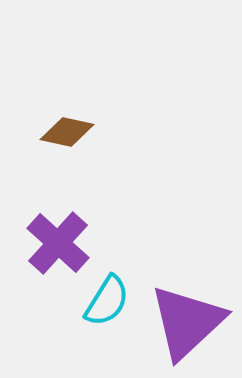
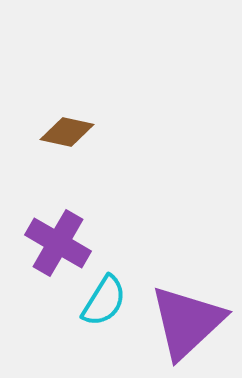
purple cross: rotated 12 degrees counterclockwise
cyan semicircle: moved 3 px left
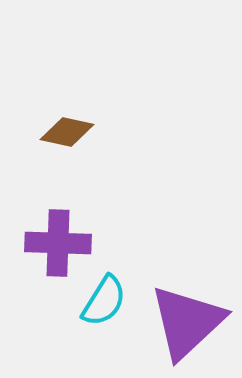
purple cross: rotated 28 degrees counterclockwise
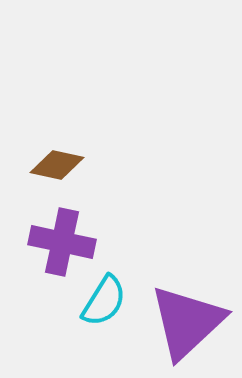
brown diamond: moved 10 px left, 33 px down
purple cross: moved 4 px right, 1 px up; rotated 10 degrees clockwise
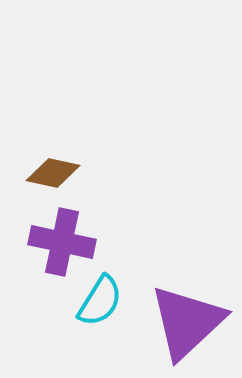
brown diamond: moved 4 px left, 8 px down
cyan semicircle: moved 4 px left
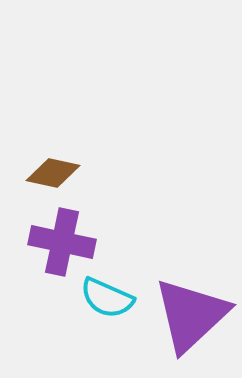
cyan semicircle: moved 7 px right, 3 px up; rotated 82 degrees clockwise
purple triangle: moved 4 px right, 7 px up
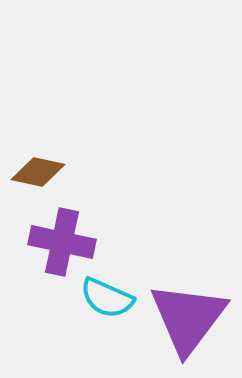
brown diamond: moved 15 px left, 1 px up
purple triangle: moved 3 px left, 3 px down; rotated 10 degrees counterclockwise
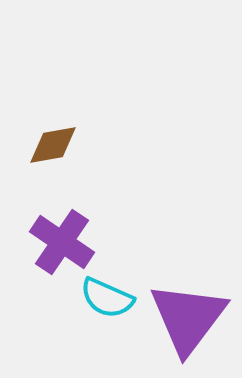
brown diamond: moved 15 px right, 27 px up; rotated 22 degrees counterclockwise
purple cross: rotated 22 degrees clockwise
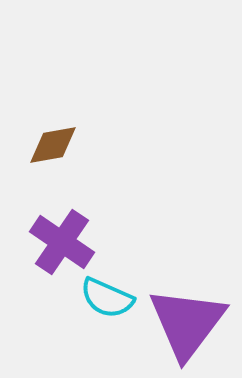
purple triangle: moved 1 px left, 5 px down
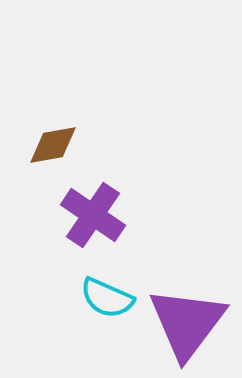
purple cross: moved 31 px right, 27 px up
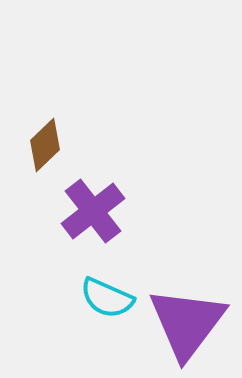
brown diamond: moved 8 px left; rotated 34 degrees counterclockwise
purple cross: moved 4 px up; rotated 18 degrees clockwise
